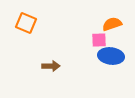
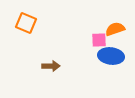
orange semicircle: moved 3 px right, 5 px down
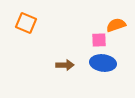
orange semicircle: moved 1 px right, 4 px up
blue ellipse: moved 8 px left, 7 px down
brown arrow: moved 14 px right, 1 px up
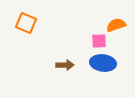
pink square: moved 1 px down
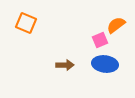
orange semicircle: rotated 18 degrees counterclockwise
pink square: moved 1 px right, 1 px up; rotated 21 degrees counterclockwise
blue ellipse: moved 2 px right, 1 px down
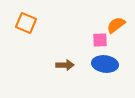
pink square: rotated 21 degrees clockwise
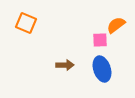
blue ellipse: moved 3 px left, 5 px down; rotated 65 degrees clockwise
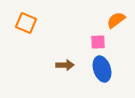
orange semicircle: moved 5 px up
pink square: moved 2 px left, 2 px down
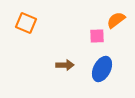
pink square: moved 1 px left, 6 px up
blue ellipse: rotated 45 degrees clockwise
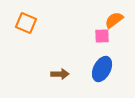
orange semicircle: moved 2 px left
pink square: moved 5 px right
brown arrow: moved 5 px left, 9 px down
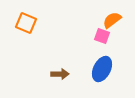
orange semicircle: moved 2 px left
pink square: rotated 21 degrees clockwise
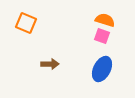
orange semicircle: moved 7 px left; rotated 54 degrees clockwise
brown arrow: moved 10 px left, 10 px up
